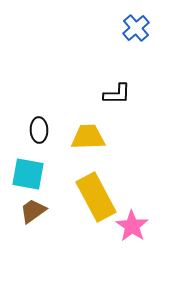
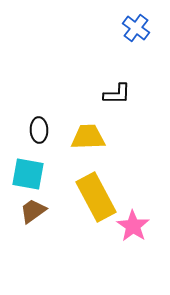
blue cross: rotated 12 degrees counterclockwise
pink star: moved 1 px right
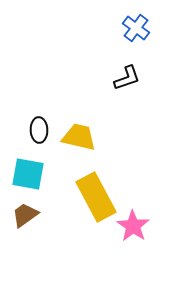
black L-shape: moved 10 px right, 16 px up; rotated 20 degrees counterclockwise
yellow trapezoid: moved 9 px left; rotated 15 degrees clockwise
brown trapezoid: moved 8 px left, 4 px down
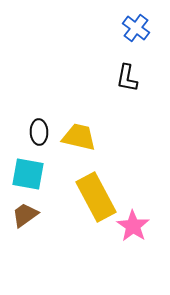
black L-shape: rotated 120 degrees clockwise
black ellipse: moved 2 px down
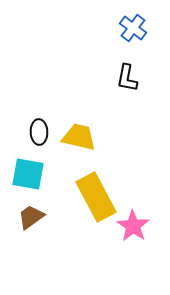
blue cross: moved 3 px left
brown trapezoid: moved 6 px right, 2 px down
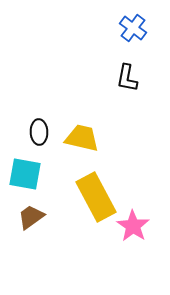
yellow trapezoid: moved 3 px right, 1 px down
cyan square: moved 3 px left
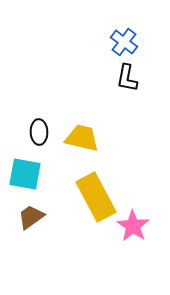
blue cross: moved 9 px left, 14 px down
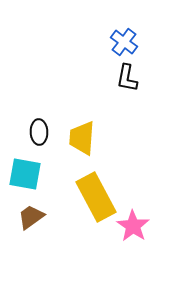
yellow trapezoid: rotated 99 degrees counterclockwise
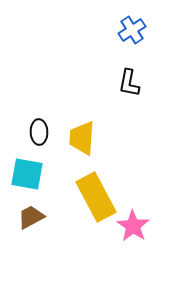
blue cross: moved 8 px right, 12 px up; rotated 20 degrees clockwise
black L-shape: moved 2 px right, 5 px down
cyan square: moved 2 px right
brown trapezoid: rotated 8 degrees clockwise
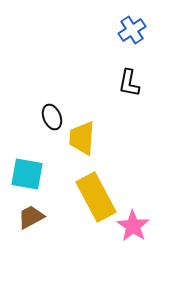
black ellipse: moved 13 px right, 15 px up; rotated 20 degrees counterclockwise
